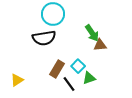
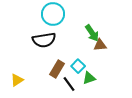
black semicircle: moved 2 px down
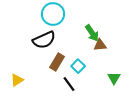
black semicircle: rotated 15 degrees counterclockwise
brown rectangle: moved 7 px up
green triangle: moved 25 px right; rotated 40 degrees counterclockwise
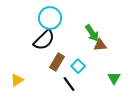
cyan circle: moved 3 px left, 4 px down
black semicircle: rotated 20 degrees counterclockwise
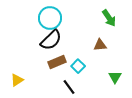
green arrow: moved 17 px right, 15 px up
black semicircle: moved 7 px right
brown rectangle: rotated 36 degrees clockwise
green triangle: moved 1 px right, 1 px up
black line: moved 3 px down
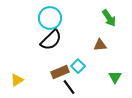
brown rectangle: moved 3 px right, 10 px down
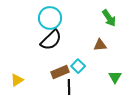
black line: rotated 35 degrees clockwise
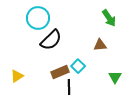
cyan circle: moved 12 px left
yellow triangle: moved 4 px up
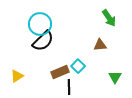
cyan circle: moved 2 px right, 6 px down
black semicircle: moved 8 px left, 1 px down
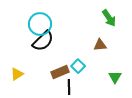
yellow triangle: moved 2 px up
